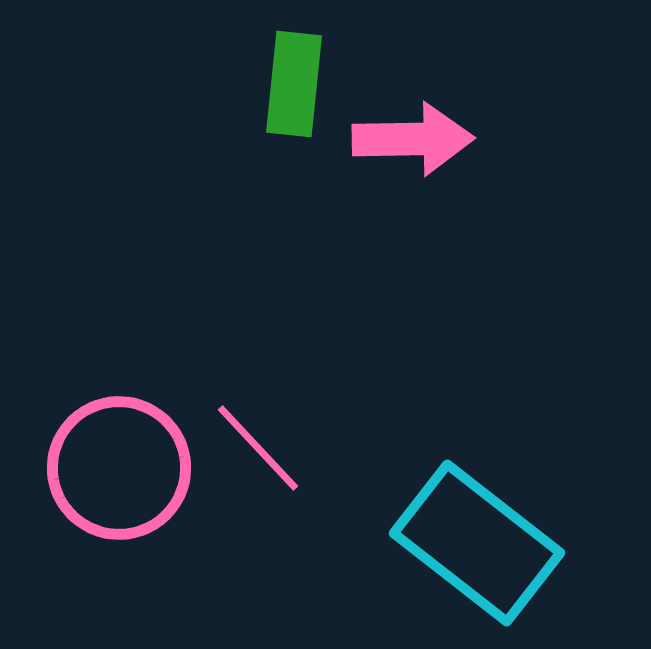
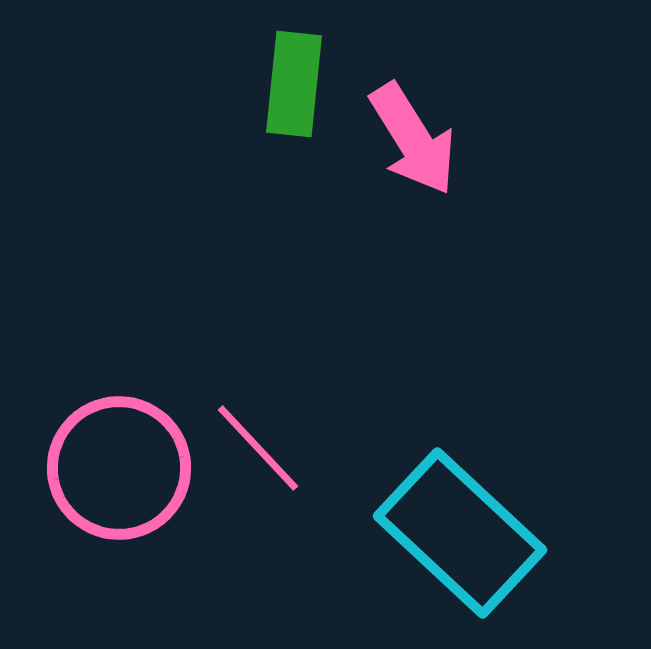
pink arrow: rotated 59 degrees clockwise
cyan rectangle: moved 17 px left, 10 px up; rotated 5 degrees clockwise
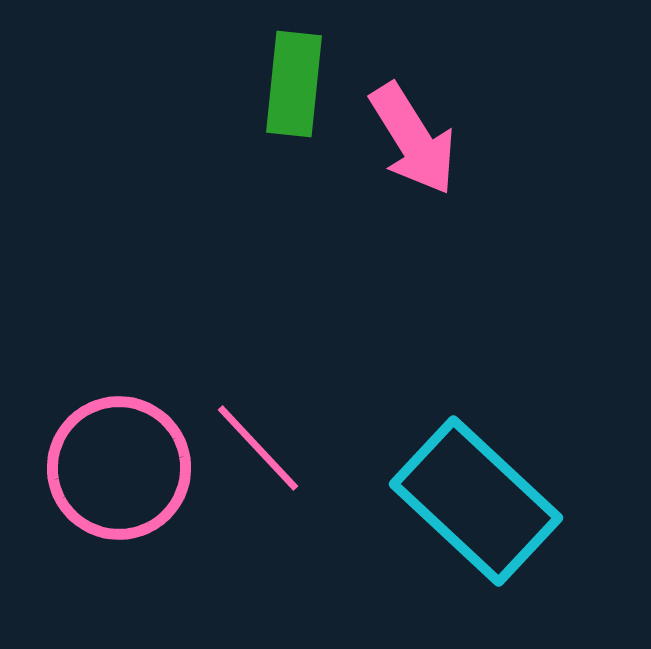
cyan rectangle: moved 16 px right, 32 px up
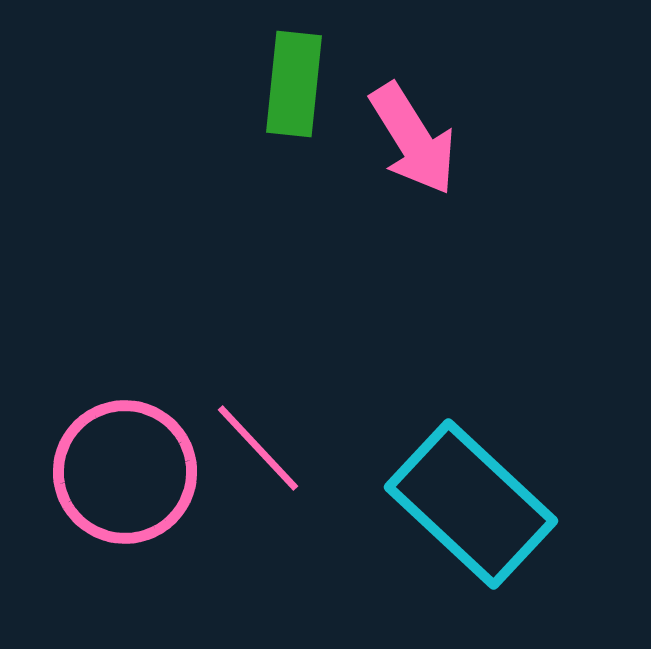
pink circle: moved 6 px right, 4 px down
cyan rectangle: moved 5 px left, 3 px down
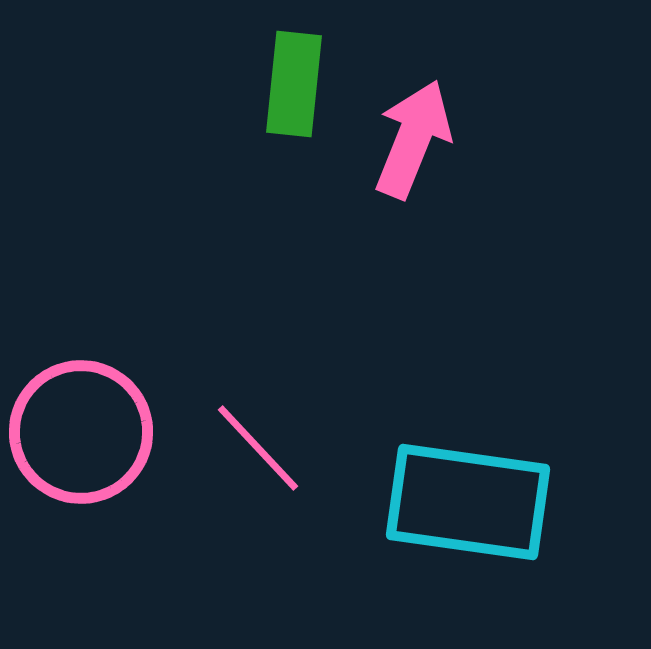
pink arrow: rotated 126 degrees counterclockwise
pink circle: moved 44 px left, 40 px up
cyan rectangle: moved 3 px left, 2 px up; rotated 35 degrees counterclockwise
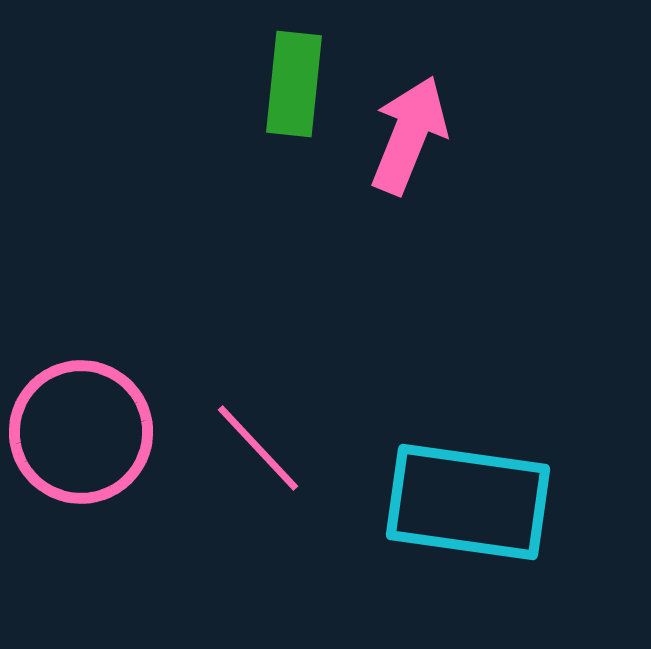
pink arrow: moved 4 px left, 4 px up
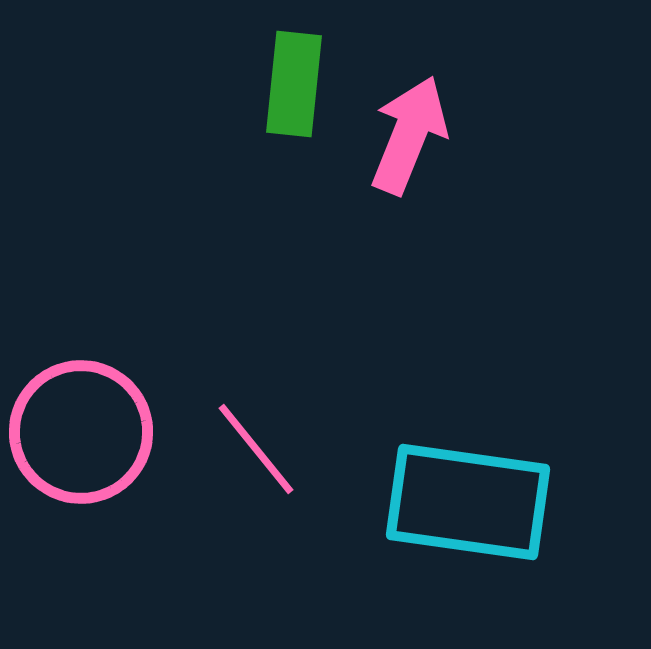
pink line: moved 2 px left, 1 px down; rotated 4 degrees clockwise
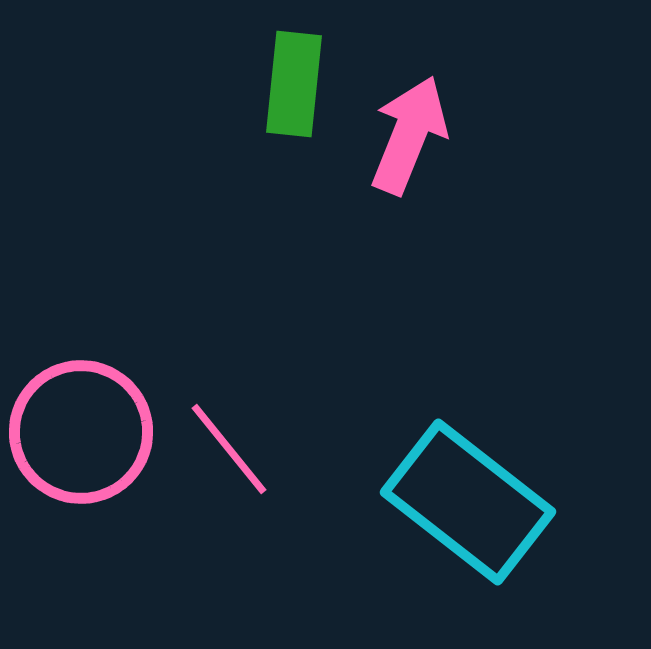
pink line: moved 27 px left
cyan rectangle: rotated 30 degrees clockwise
